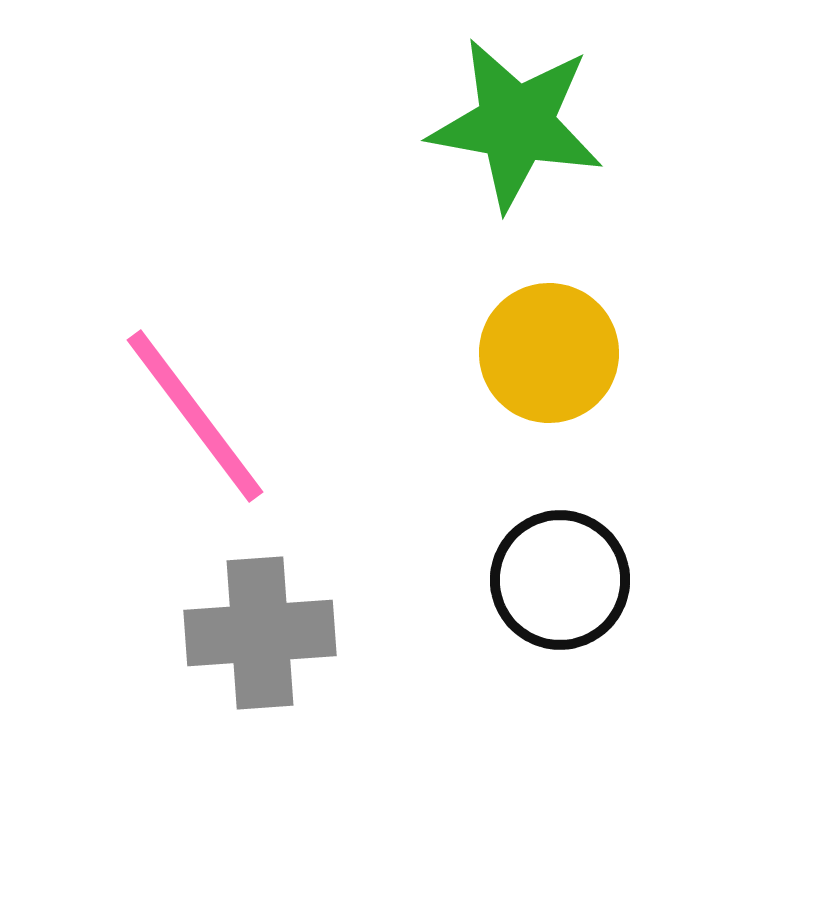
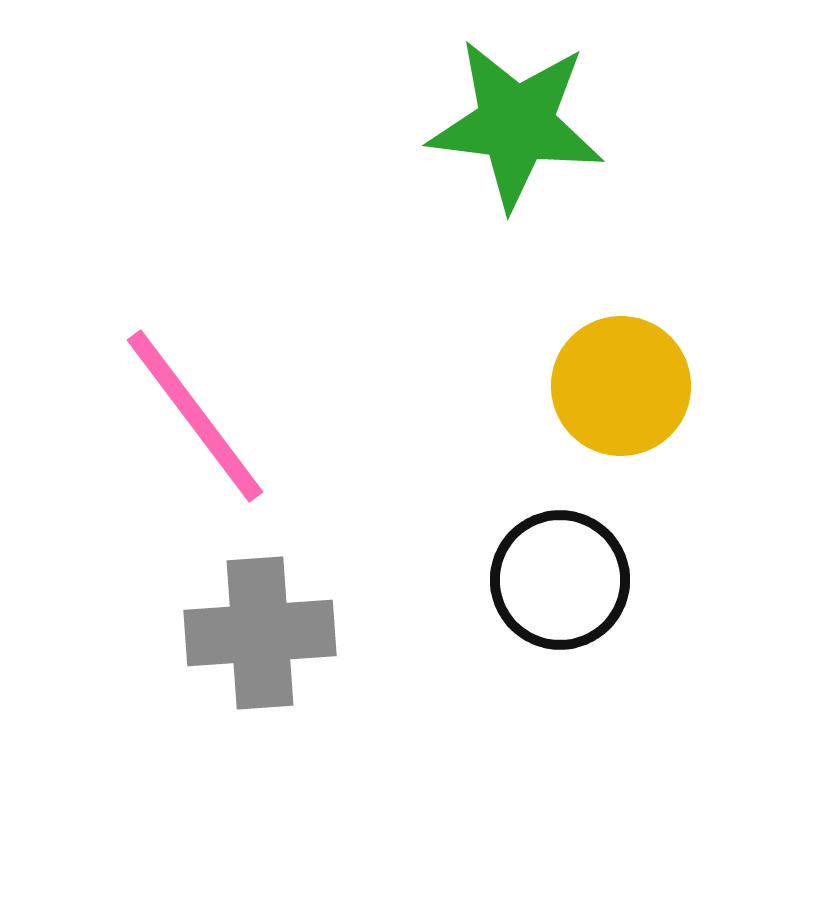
green star: rotated 3 degrees counterclockwise
yellow circle: moved 72 px right, 33 px down
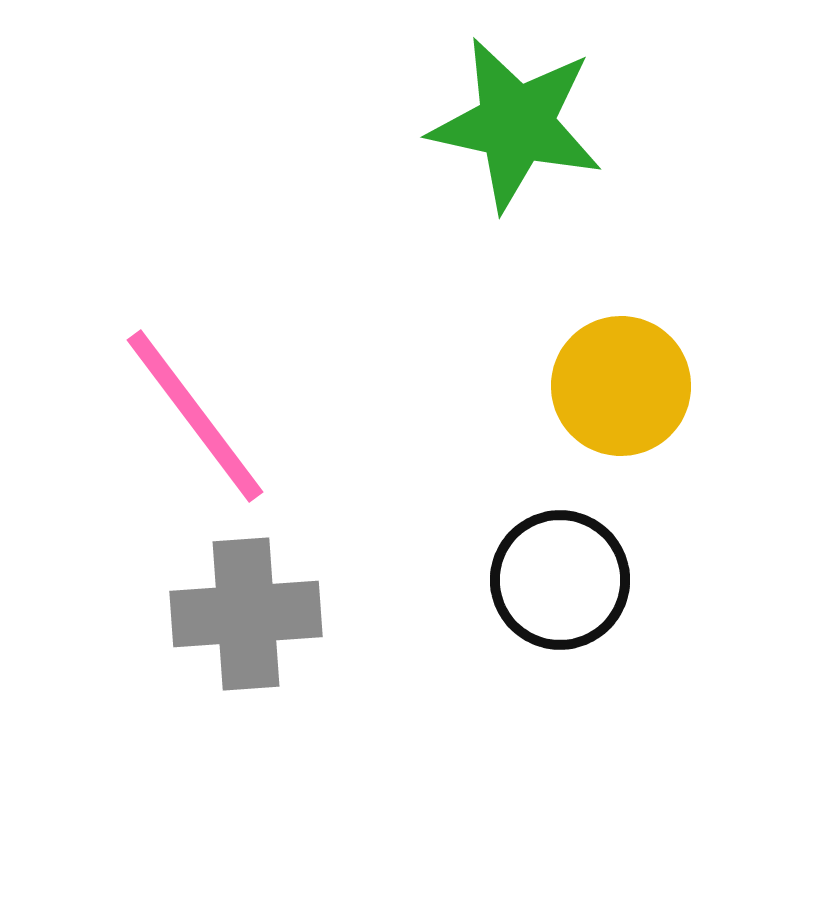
green star: rotated 5 degrees clockwise
gray cross: moved 14 px left, 19 px up
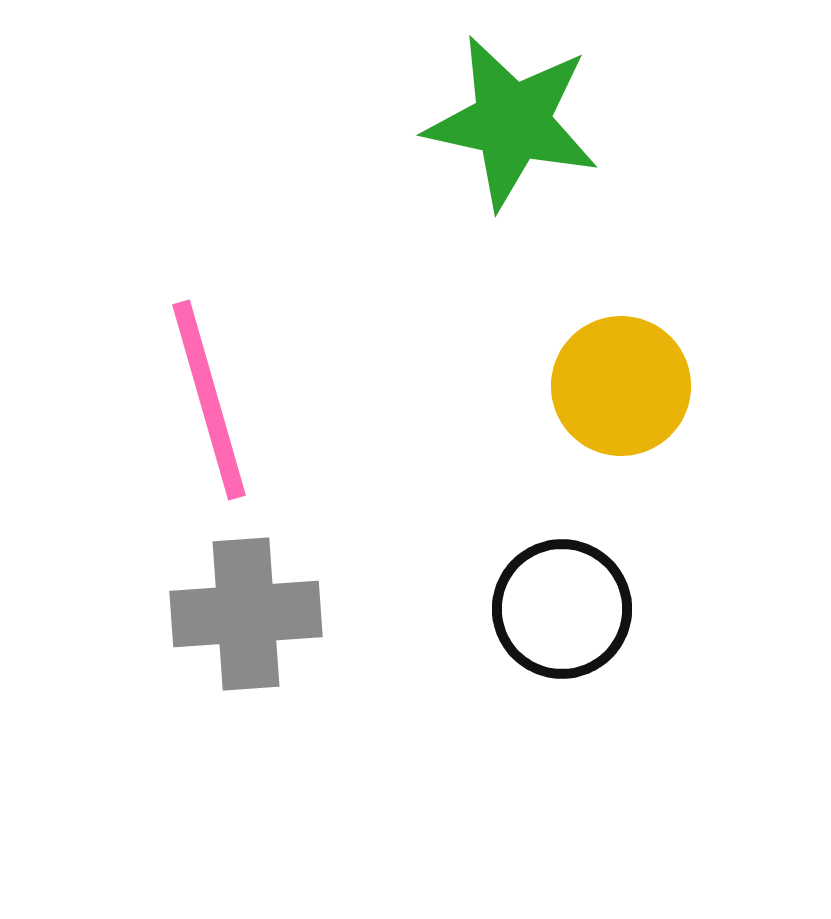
green star: moved 4 px left, 2 px up
pink line: moved 14 px right, 16 px up; rotated 21 degrees clockwise
black circle: moved 2 px right, 29 px down
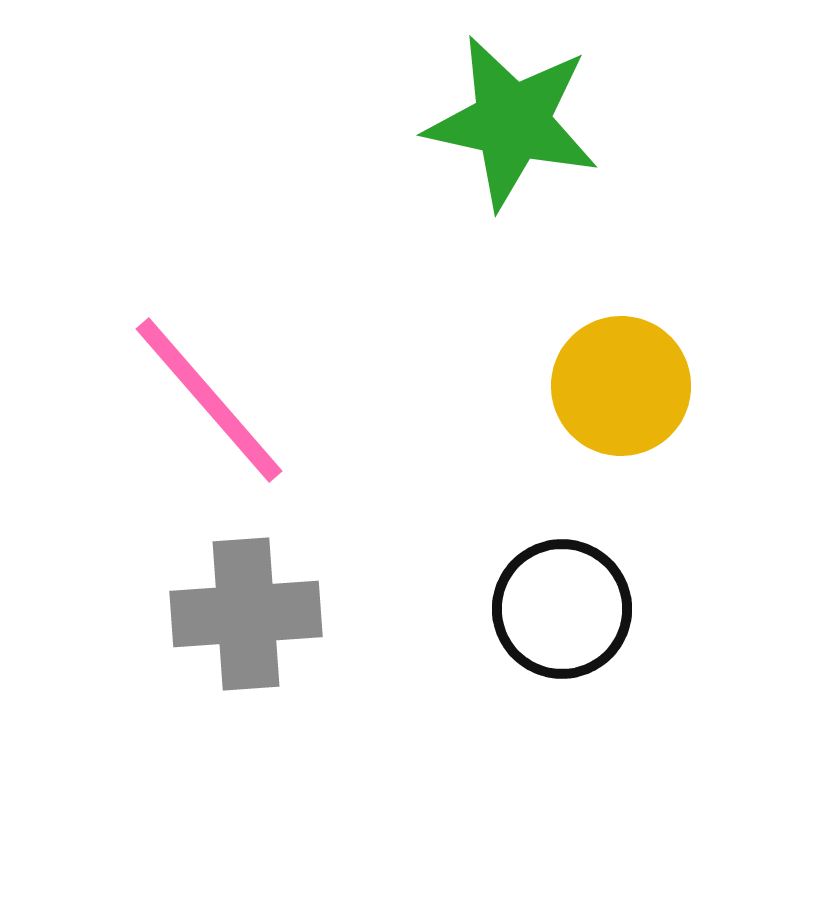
pink line: rotated 25 degrees counterclockwise
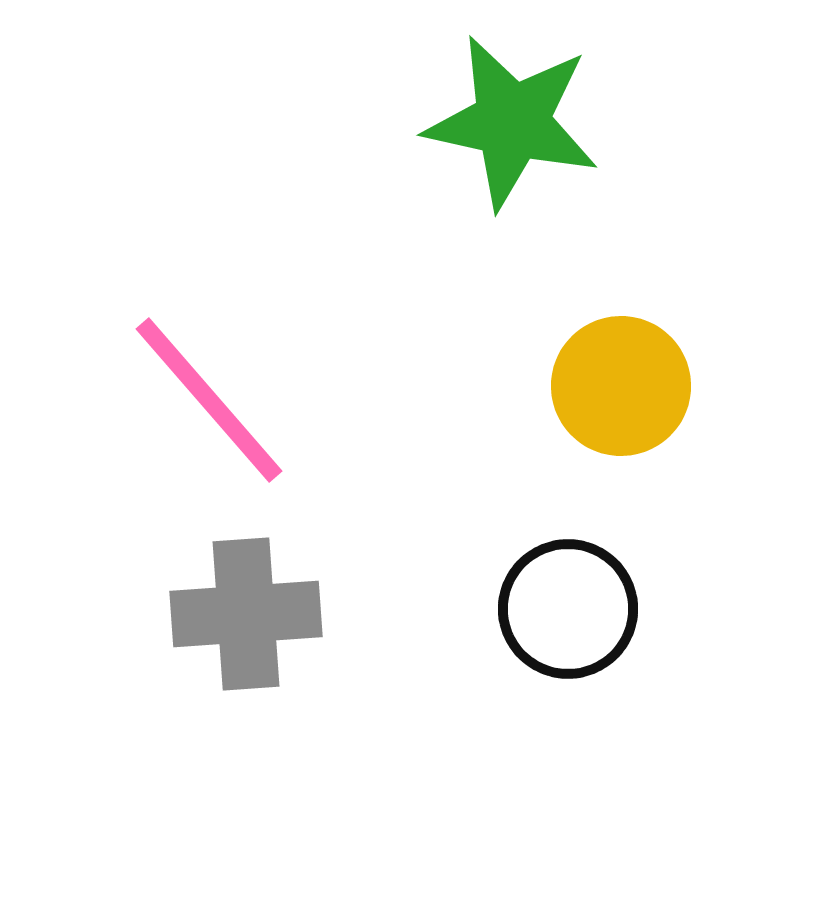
black circle: moved 6 px right
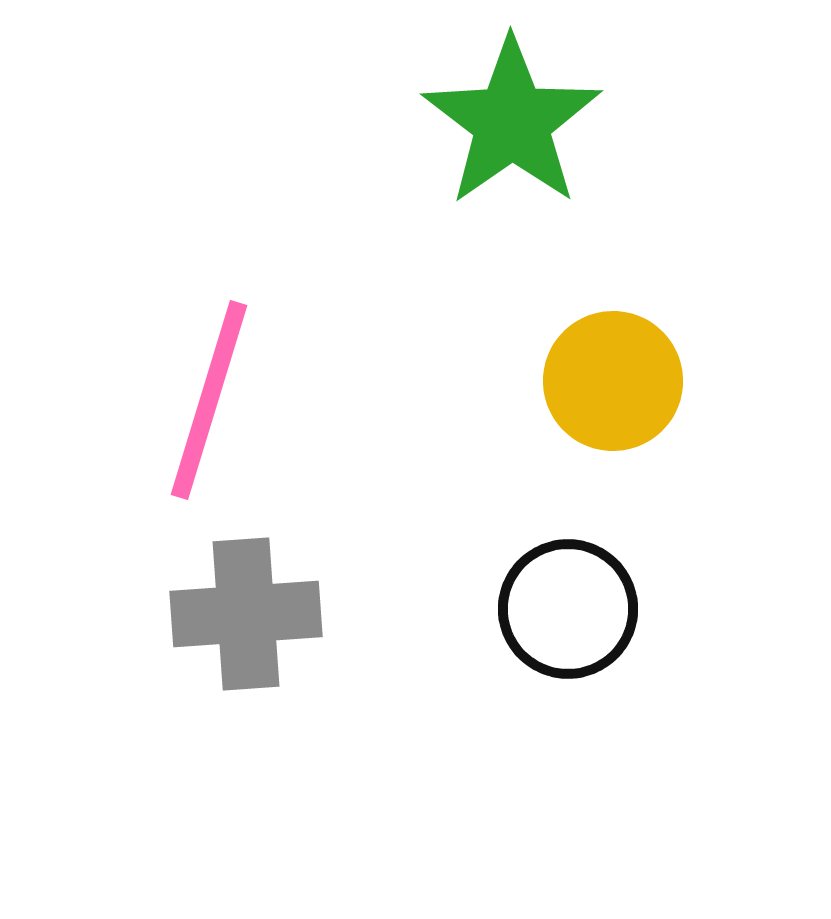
green star: rotated 25 degrees clockwise
yellow circle: moved 8 px left, 5 px up
pink line: rotated 58 degrees clockwise
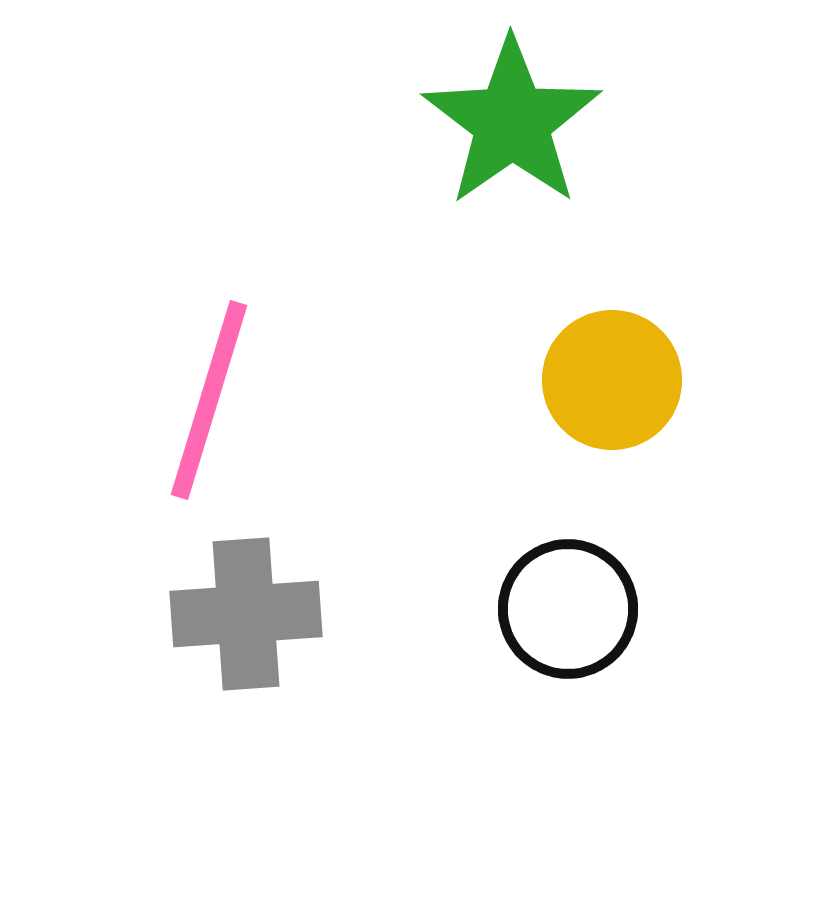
yellow circle: moved 1 px left, 1 px up
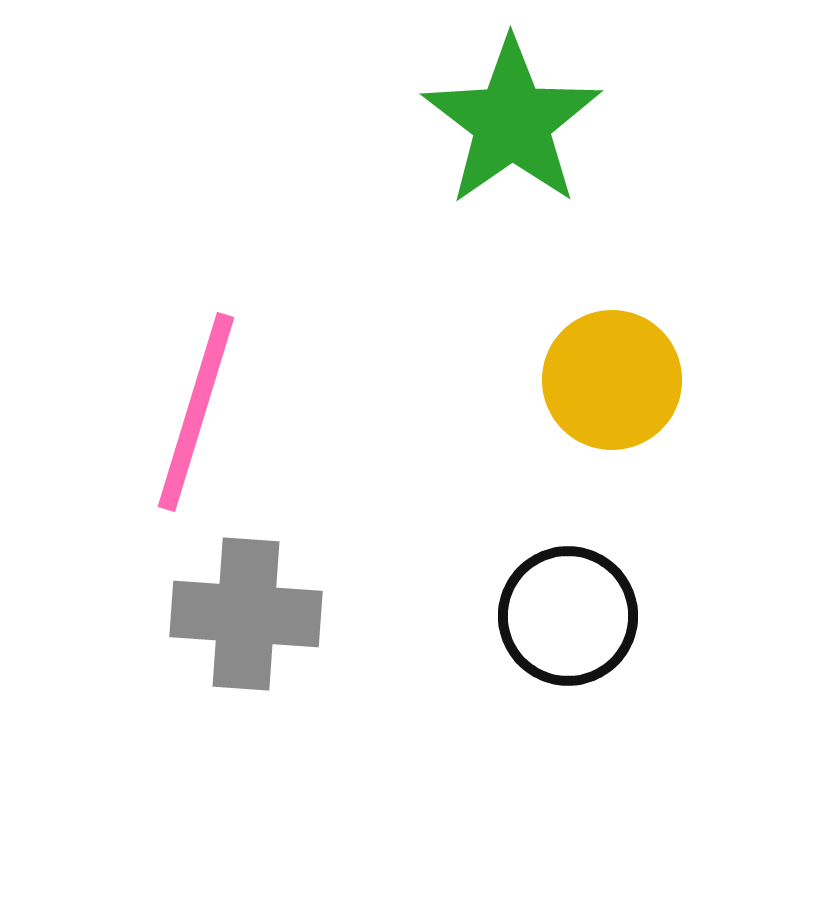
pink line: moved 13 px left, 12 px down
black circle: moved 7 px down
gray cross: rotated 8 degrees clockwise
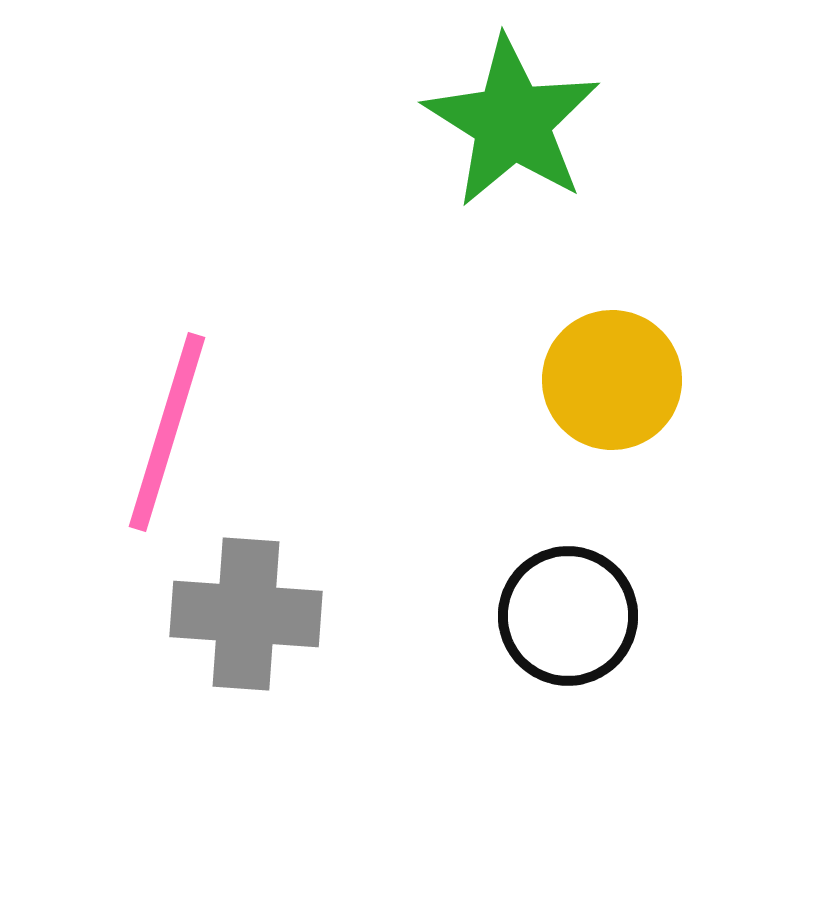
green star: rotated 5 degrees counterclockwise
pink line: moved 29 px left, 20 px down
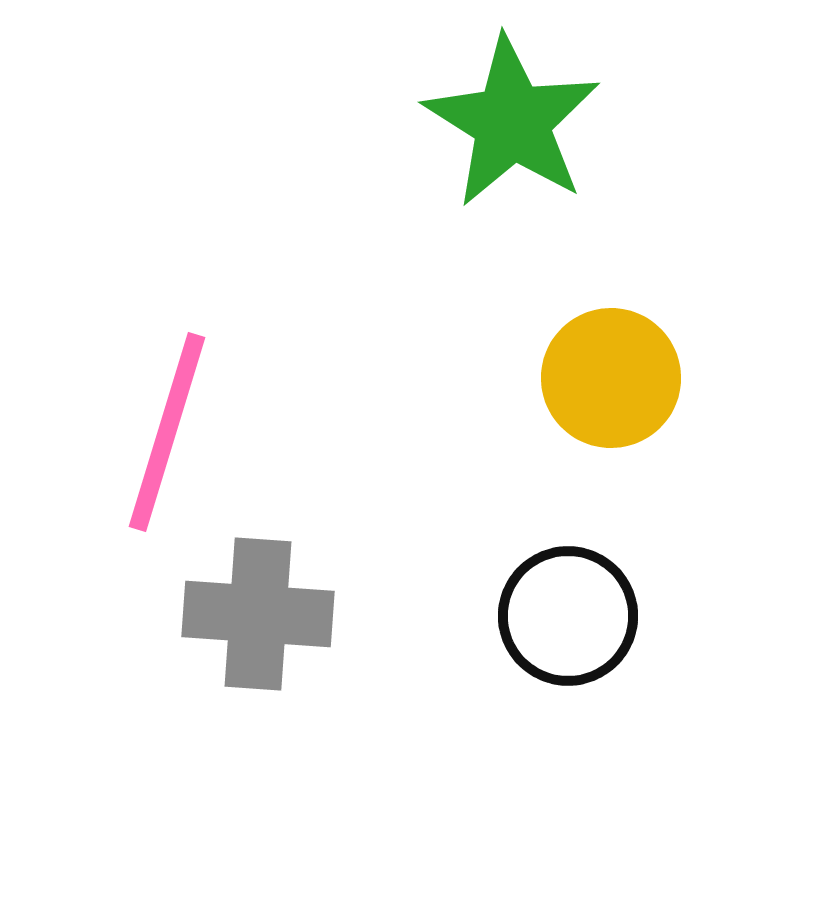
yellow circle: moved 1 px left, 2 px up
gray cross: moved 12 px right
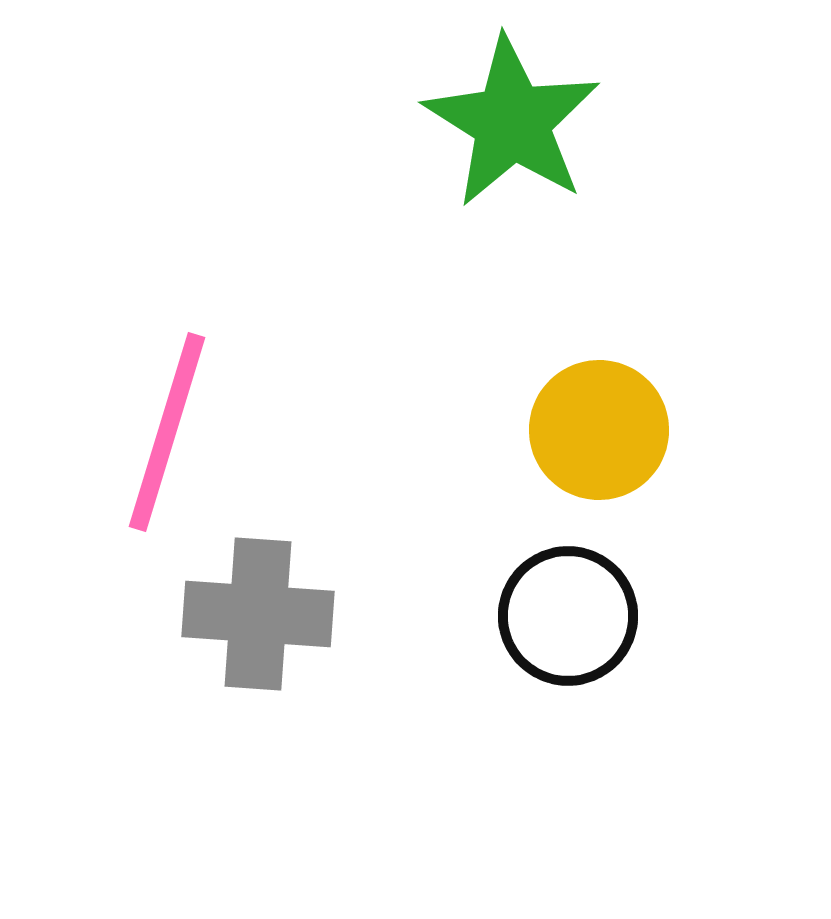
yellow circle: moved 12 px left, 52 px down
